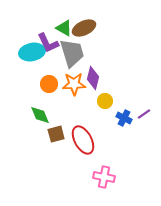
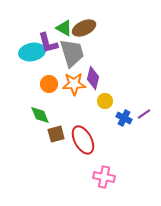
purple L-shape: rotated 10 degrees clockwise
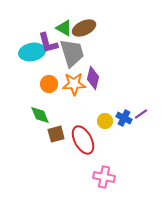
yellow circle: moved 20 px down
purple line: moved 3 px left
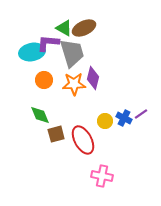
purple L-shape: rotated 110 degrees clockwise
orange circle: moved 5 px left, 4 px up
pink cross: moved 2 px left, 1 px up
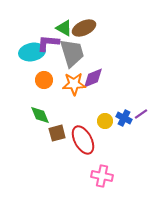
purple diamond: rotated 55 degrees clockwise
brown square: moved 1 px right, 1 px up
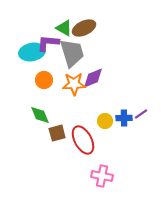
blue cross: rotated 28 degrees counterclockwise
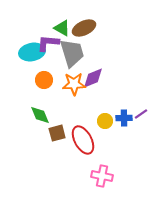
green triangle: moved 2 px left
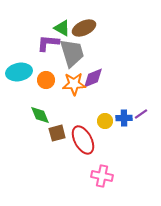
cyan ellipse: moved 13 px left, 20 px down
orange circle: moved 2 px right
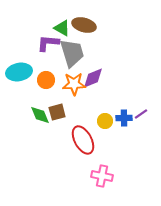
brown ellipse: moved 3 px up; rotated 40 degrees clockwise
brown square: moved 21 px up
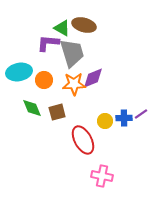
orange circle: moved 2 px left
green diamond: moved 8 px left, 7 px up
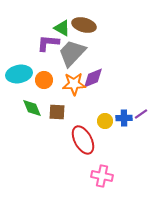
gray trapezoid: rotated 120 degrees counterclockwise
cyan ellipse: moved 2 px down
brown square: rotated 18 degrees clockwise
